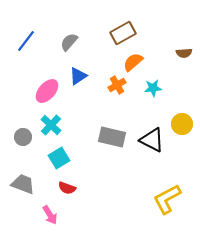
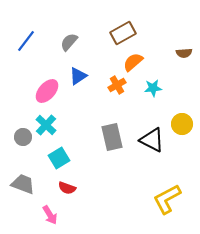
cyan cross: moved 5 px left
gray rectangle: rotated 64 degrees clockwise
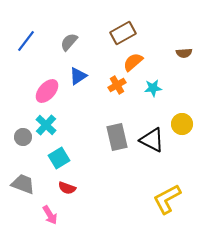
gray rectangle: moved 5 px right
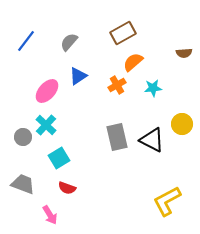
yellow L-shape: moved 2 px down
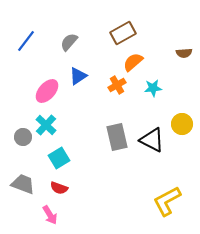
red semicircle: moved 8 px left
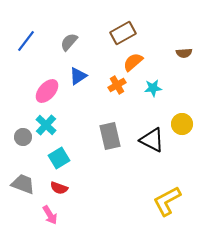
gray rectangle: moved 7 px left, 1 px up
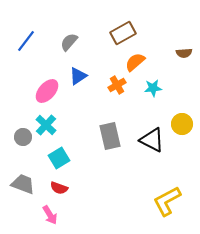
orange semicircle: moved 2 px right
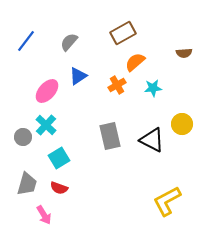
gray trapezoid: moved 4 px right; rotated 85 degrees clockwise
pink arrow: moved 6 px left
